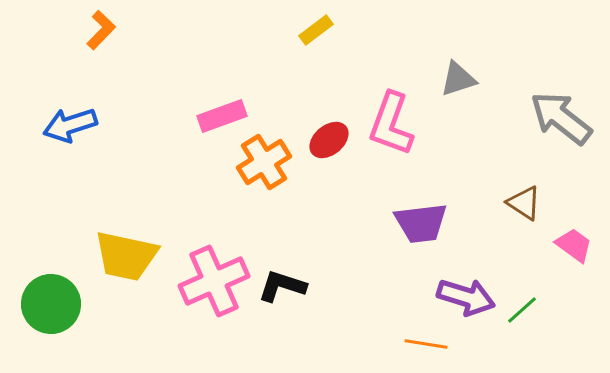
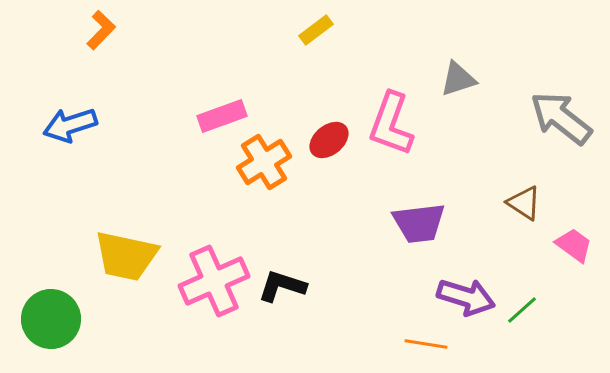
purple trapezoid: moved 2 px left
green circle: moved 15 px down
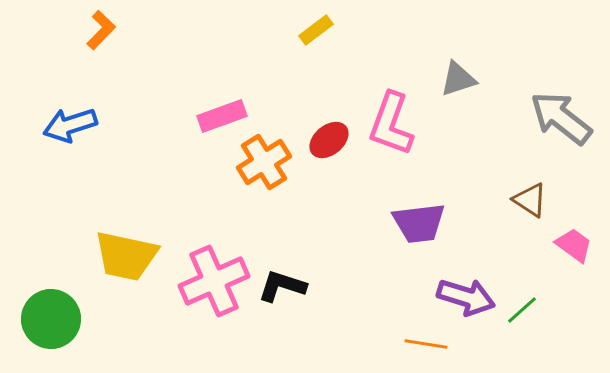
brown triangle: moved 6 px right, 3 px up
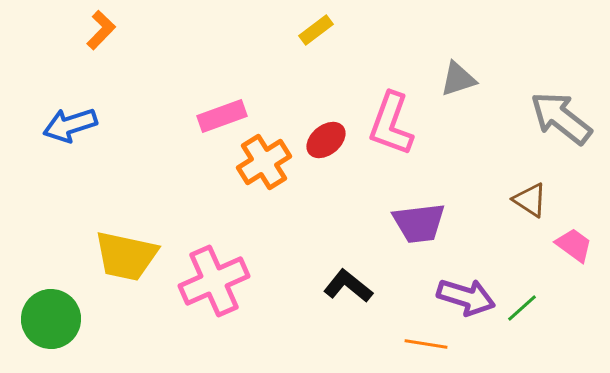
red ellipse: moved 3 px left
black L-shape: moved 66 px right; rotated 21 degrees clockwise
green line: moved 2 px up
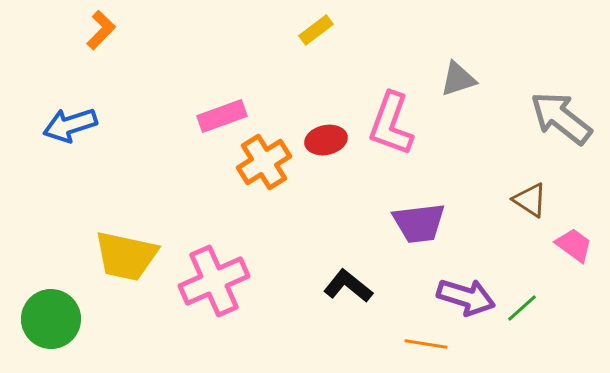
red ellipse: rotated 27 degrees clockwise
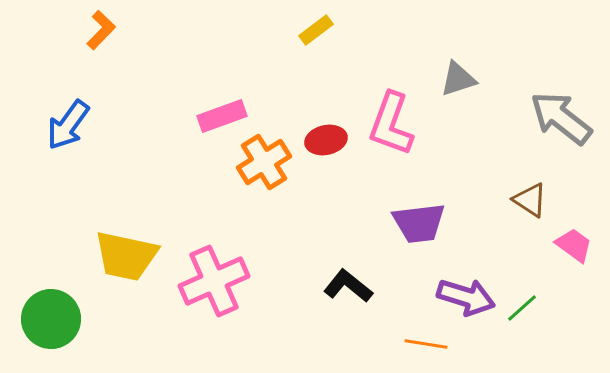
blue arrow: moved 2 px left; rotated 36 degrees counterclockwise
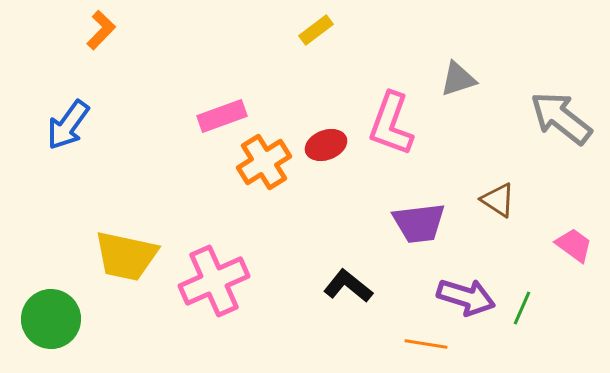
red ellipse: moved 5 px down; rotated 9 degrees counterclockwise
brown triangle: moved 32 px left
green line: rotated 24 degrees counterclockwise
